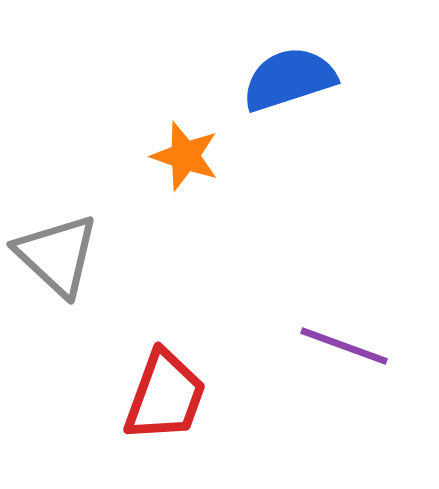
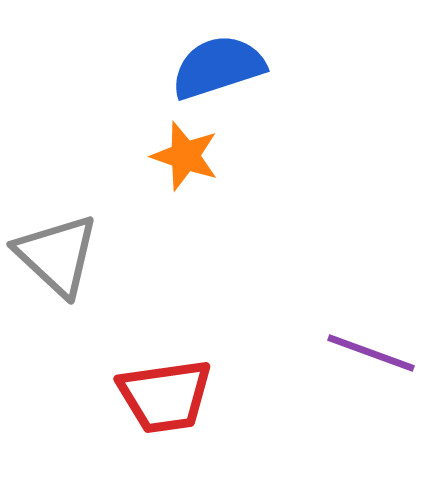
blue semicircle: moved 71 px left, 12 px up
purple line: moved 27 px right, 7 px down
red trapezoid: rotated 62 degrees clockwise
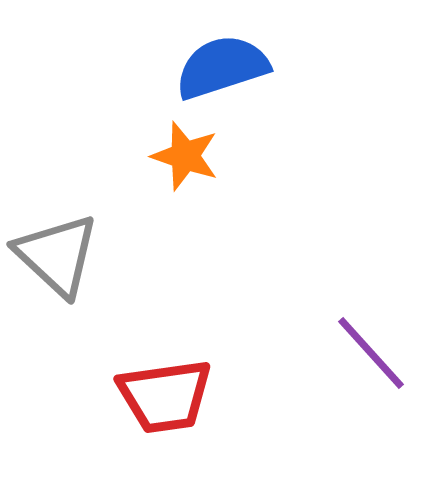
blue semicircle: moved 4 px right
purple line: rotated 28 degrees clockwise
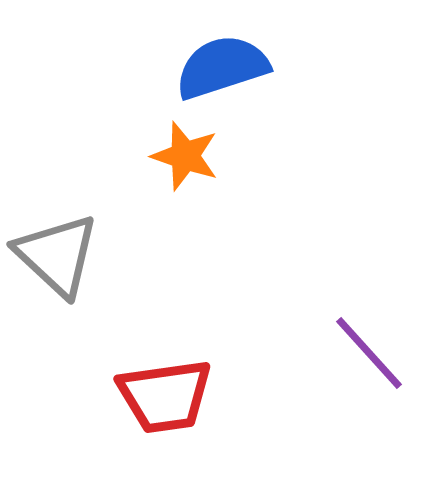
purple line: moved 2 px left
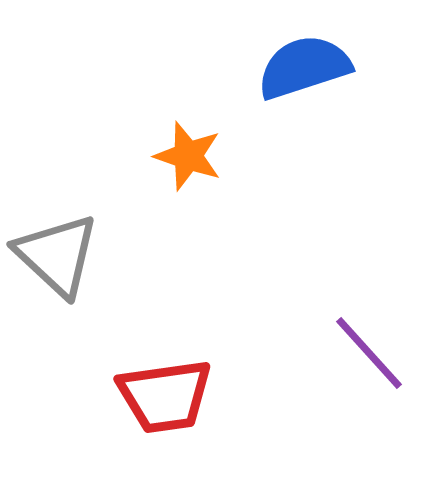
blue semicircle: moved 82 px right
orange star: moved 3 px right
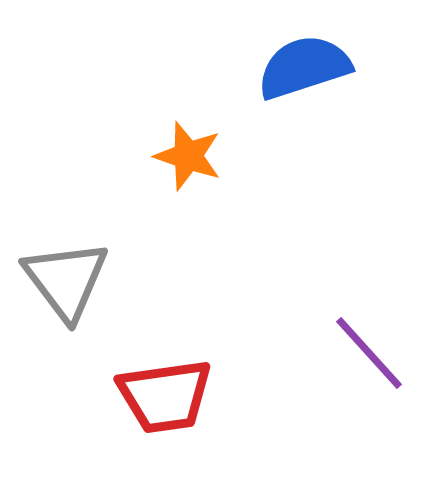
gray triangle: moved 9 px right, 25 px down; rotated 10 degrees clockwise
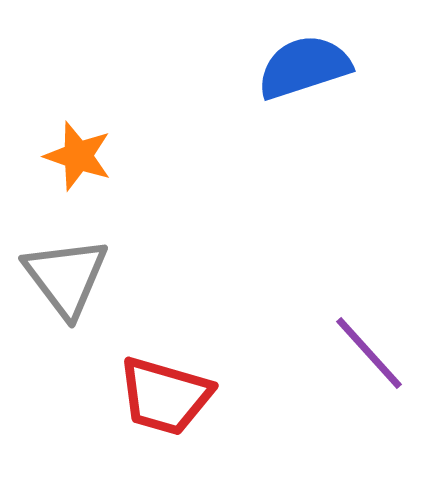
orange star: moved 110 px left
gray triangle: moved 3 px up
red trapezoid: rotated 24 degrees clockwise
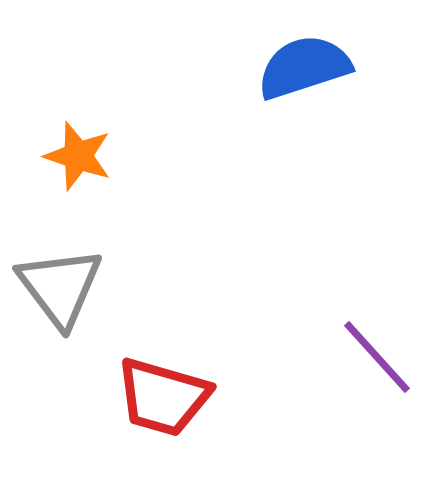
gray triangle: moved 6 px left, 10 px down
purple line: moved 8 px right, 4 px down
red trapezoid: moved 2 px left, 1 px down
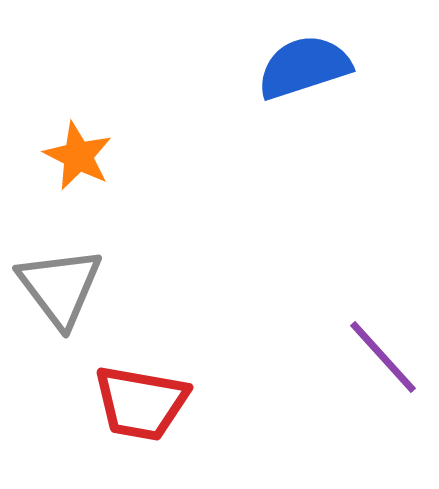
orange star: rotated 8 degrees clockwise
purple line: moved 6 px right
red trapezoid: moved 22 px left, 6 px down; rotated 6 degrees counterclockwise
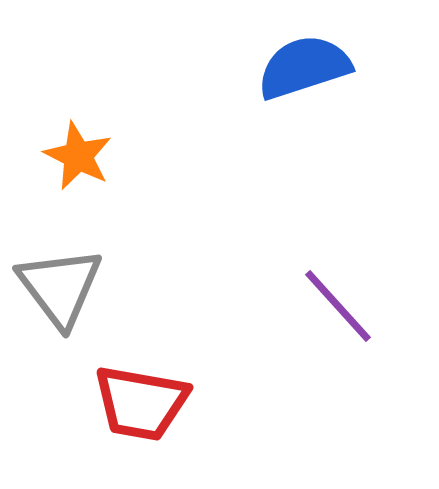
purple line: moved 45 px left, 51 px up
